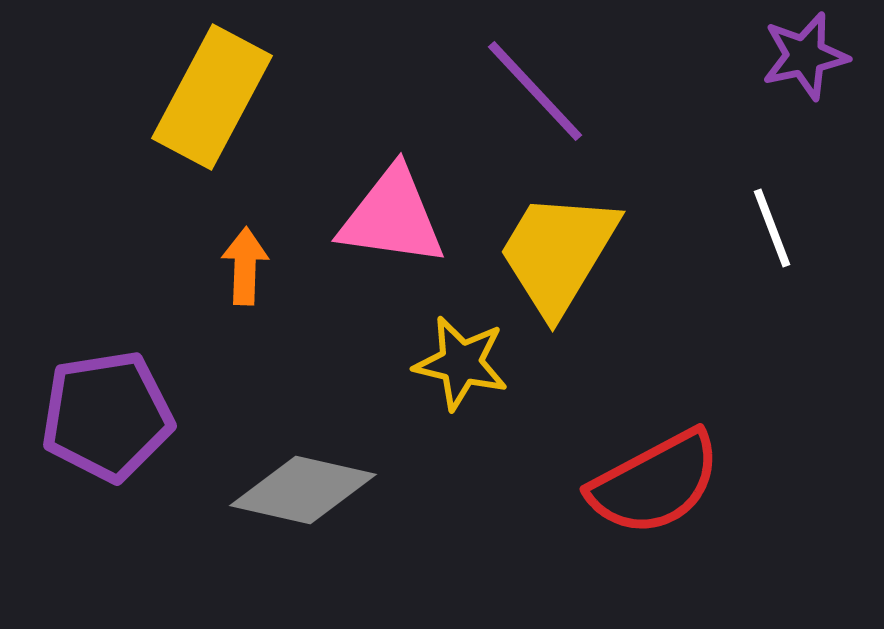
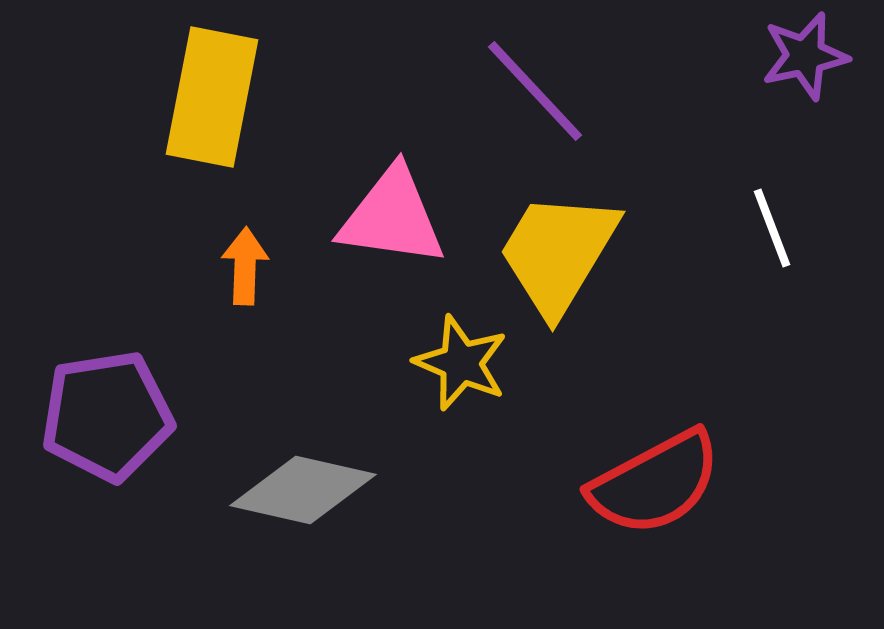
yellow rectangle: rotated 17 degrees counterclockwise
yellow star: rotated 10 degrees clockwise
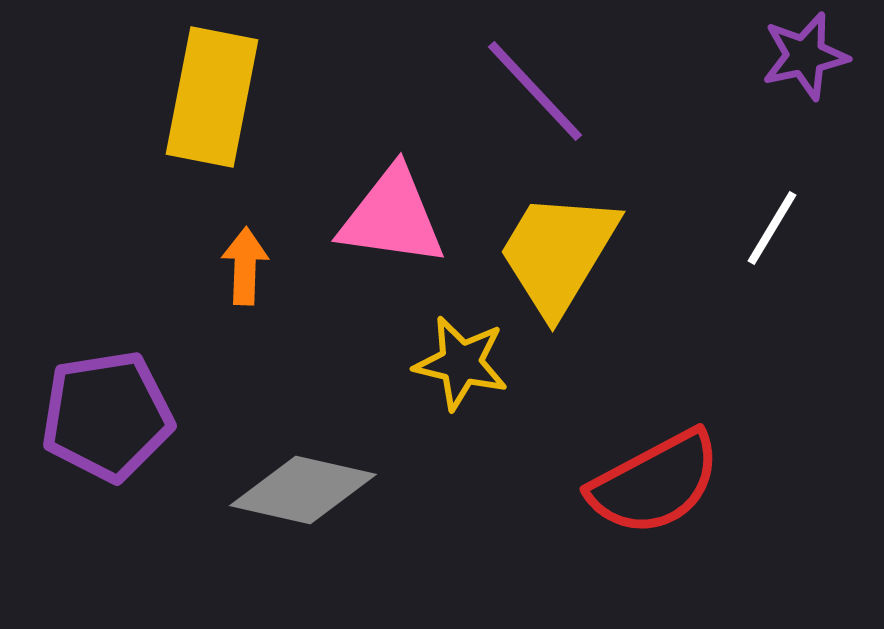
white line: rotated 52 degrees clockwise
yellow star: rotated 10 degrees counterclockwise
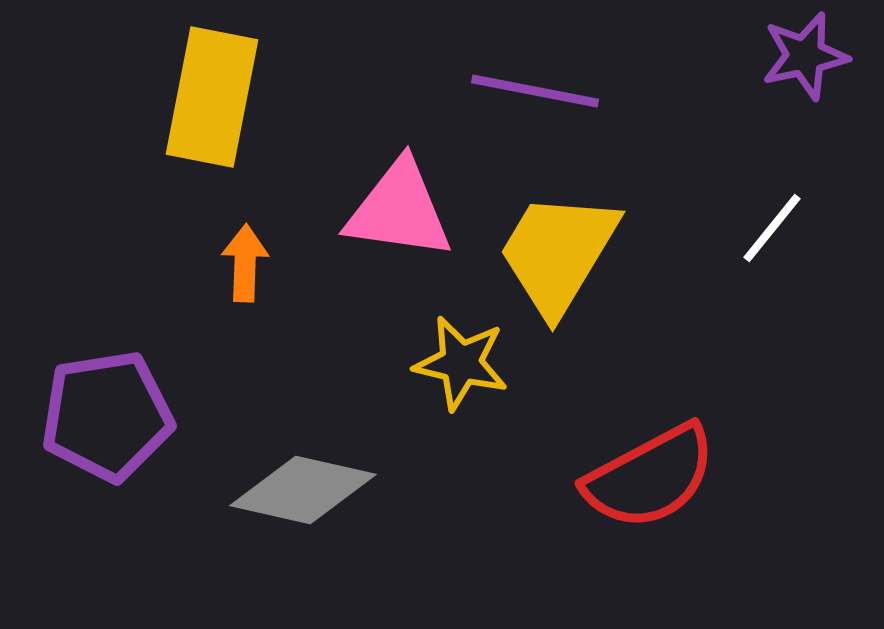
purple line: rotated 36 degrees counterclockwise
pink triangle: moved 7 px right, 7 px up
white line: rotated 8 degrees clockwise
orange arrow: moved 3 px up
red semicircle: moved 5 px left, 6 px up
